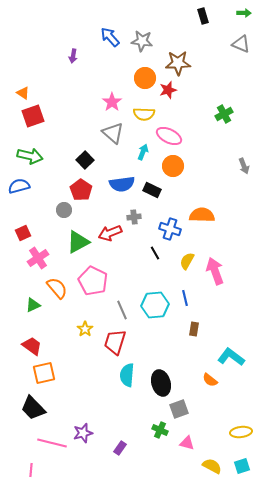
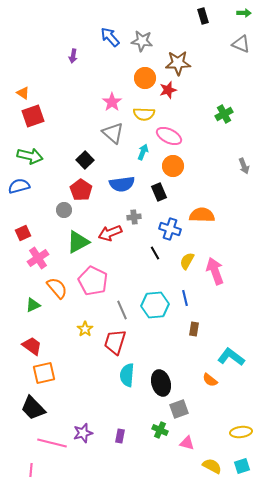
black rectangle at (152, 190): moved 7 px right, 2 px down; rotated 42 degrees clockwise
purple rectangle at (120, 448): moved 12 px up; rotated 24 degrees counterclockwise
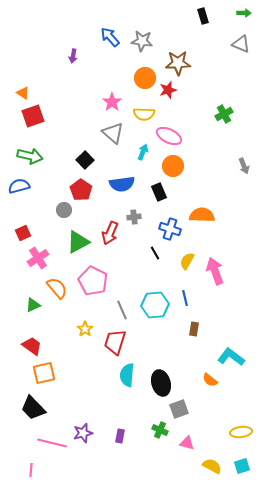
red arrow at (110, 233): rotated 45 degrees counterclockwise
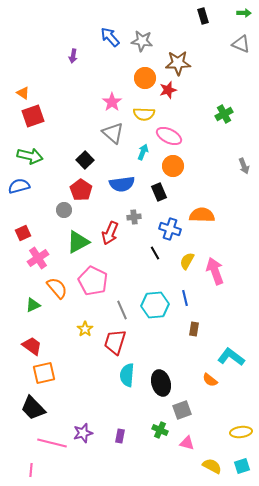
gray square at (179, 409): moved 3 px right, 1 px down
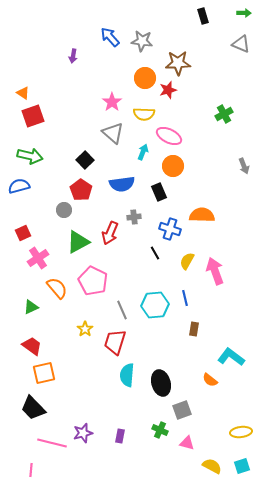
green triangle at (33, 305): moved 2 px left, 2 px down
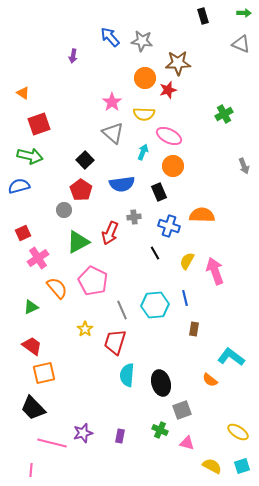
red square at (33, 116): moved 6 px right, 8 px down
blue cross at (170, 229): moved 1 px left, 3 px up
yellow ellipse at (241, 432): moved 3 px left; rotated 40 degrees clockwise
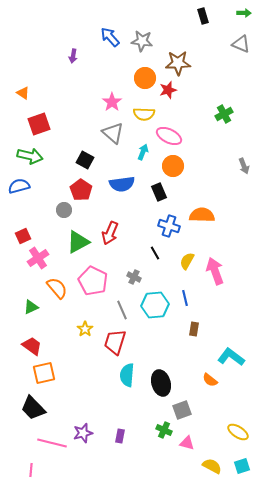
black square at (85, 160): rotated 18 degrees counterclockwise
gray cross at (134, 217): moved 60 px down; rotated 32 degrees clockwise
red square at (23, 233): moved 3 px down
green cross at (160, 430): moved 4 px right
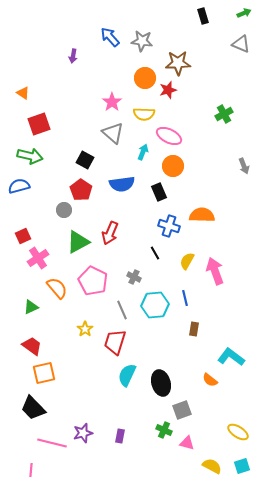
green arrow at (244, 13): rotated 24 degrees counterclockwise
cyan semicircle at (127, 375): rotated 20 degrees clockwise
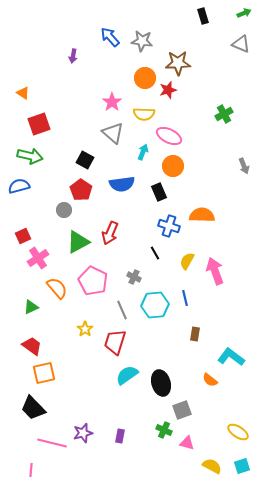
brown rectangle at (194, 329): moved 1 px right, 5 px down
cyan semicircle at (127, 375): rotated 30 degrees clockwise
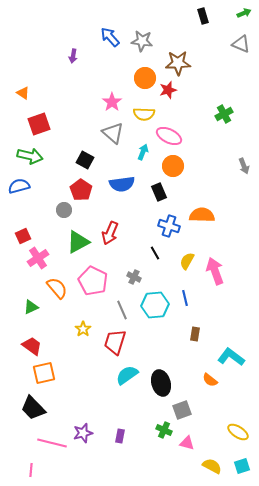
yellow star at (85, 329): moved 2 px left
